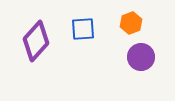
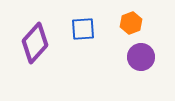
purple diamond: moved 1 px left, 2 px down
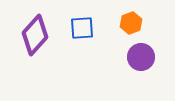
blue square: moved 1 px left, 1 px up
purple diamond: moved 8 px up
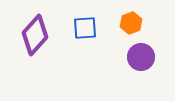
blue square: moved 3 px right
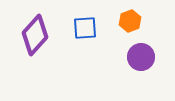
orange hexagon: moved 1 px left, 2 px up
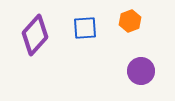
purple circle: moved 14 px down
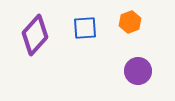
orange hexagon: moved 1 px down
purple circle: moved 3 px left
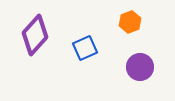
blue square: moved 20 px down; rotated 20 degrees counterclockwise
purple circle: moved 2 px right, 4 px up
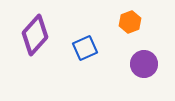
purple circle: moved 4 px right, 3 px up
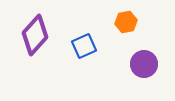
orange hexagon: moved 4 px left; rotated 10 degrees clockwise
blue square: moved 1 px left, 2 px up
